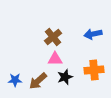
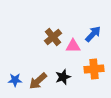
blue arrow: rotated 144 degrees clockwise
pink triangle: moved 18 px right, 13 px up
orange cross: moved 1 px up
black star: moved 2 px left
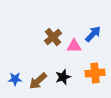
pink triangle: moved 1 px right
orange cross: moved 1 px right, 4 px down
blue star: moved 1 px up
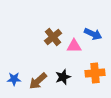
blue arrow: rotated 72 degrees clockwise
blue star: moved 1 px left
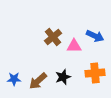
blue arrow: moved 2 px right, 2 px down
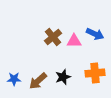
blue arrow: moved 2 px up
pink triangle: moved 5 px up
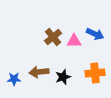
brown arrow: moved 1 px right, 9 px up; rotated 36 degrees clockwise
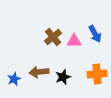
blue arrow: rotated 36 degrees clockwise
orange cross: moved 2 px right, 1 px down
blue star: rotated 24 degrees counterclockwise
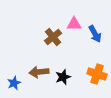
pink triangle: moved 17 px up
orange cross: rotated 24 degrees clockwise
blue star: moved 4 px down
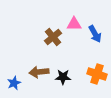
black star: rotated 21 degrees clockwise
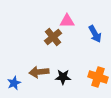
pink triangle: moved 7 px left, 3 px up
orange cross: moved 1 px right, 3 px down
